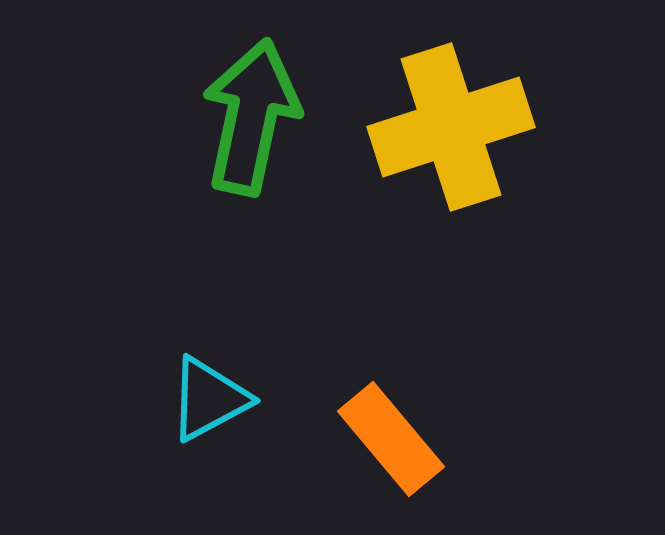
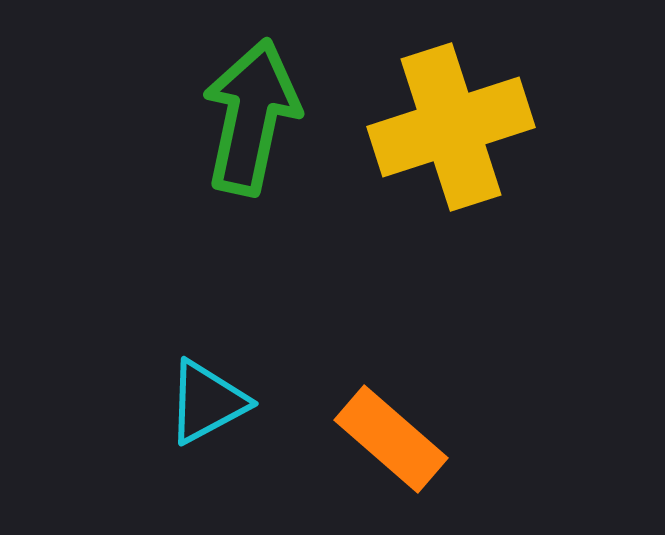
cyan triangle: moved 2 px left, 3 px down
orange rectangle: rotated 9 degrees counterclockwise
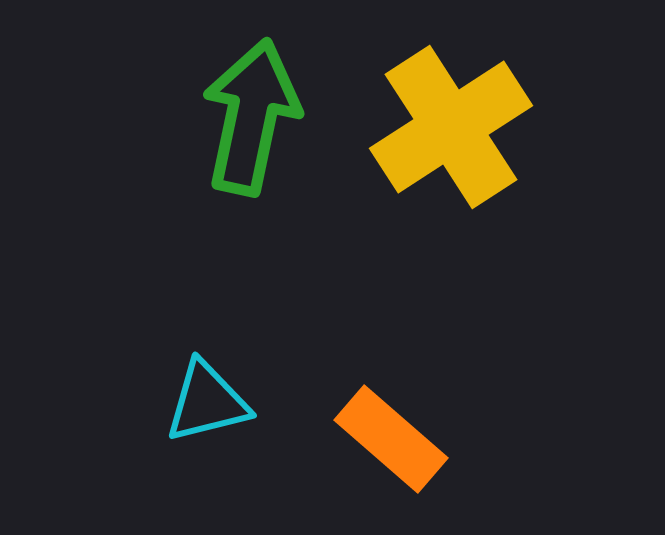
yellow cross: rotated 15 degrees counterclockwise
cyan triangle: rotated 14 degrees clockwise
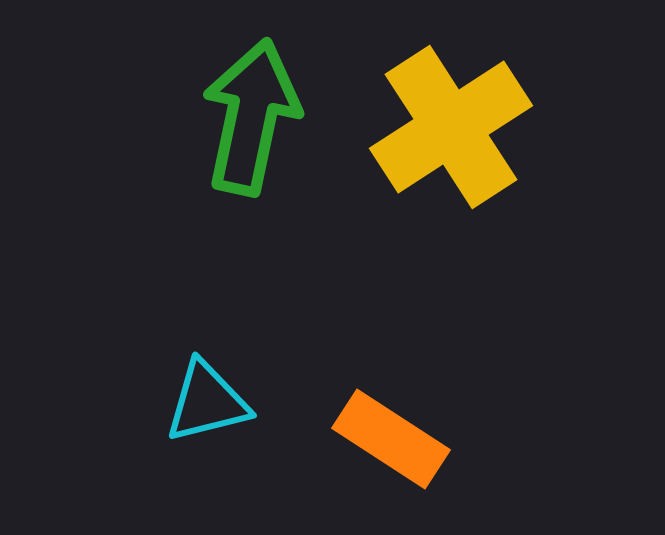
orange rectangle: rotated 8 degrees counterclockwise
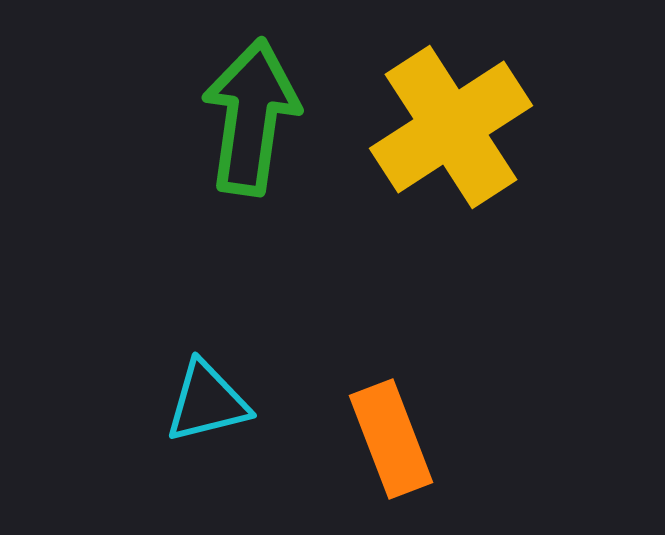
green arrow: rotated 4 degrees counterclockwise
orange rectangle: rotated 36 degrees clockwise
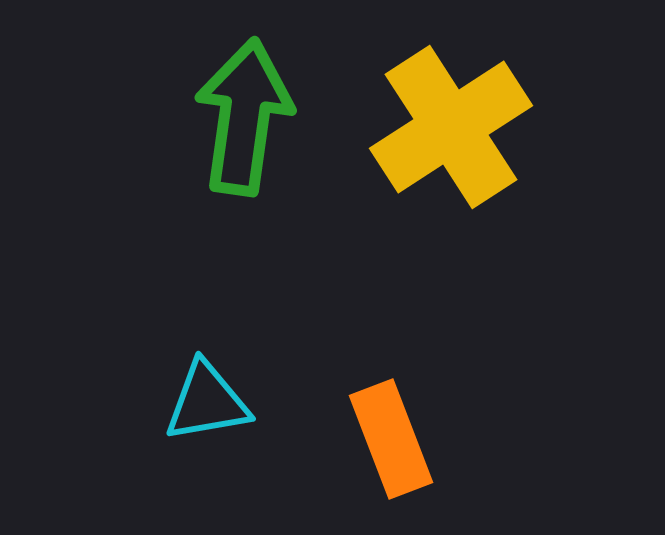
green arrow: moved 7 px left
cyan triangle: rotated 4 degrees clockwise
